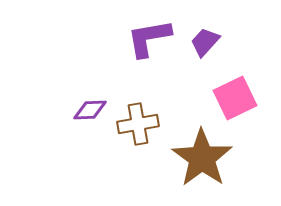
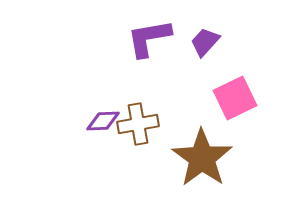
purple diamond: moved 13 px right, 11 px down
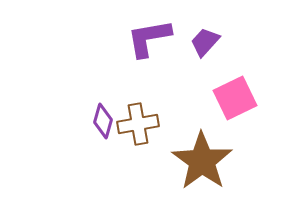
purple diamond: rotated 72 degrees counterclockwise
brown star: moved 3 px down
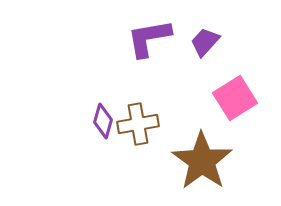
pink square: rotated 6 degrees counterclockwise
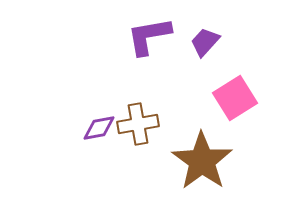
purple L-shape: moved 2 px up
purple diamond: moved 4 px left, 7 px down; rotated 64 degrees clockwise
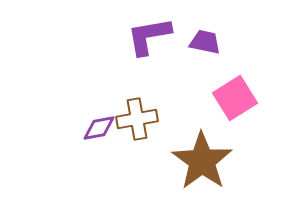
purple trapezoid: rotated 60 degrees clockwise
brown cross: moved 1 px left, 5 px up
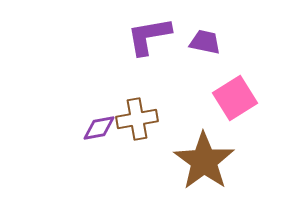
brown star: moved 2 px right
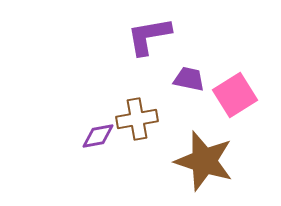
purple trapezoid: moved 16 px left, 37 px down
pink square: moved 3 px up
purple diamond: moved 1 px left, 8 px down
brown star: rotated 18 degrees counterclockwise
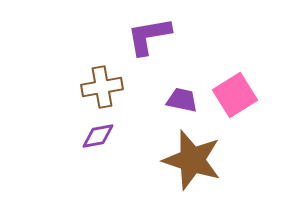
purple trapezoid: moved 7 px left, 21 px down
brown cross: moved 35 px left, 32 px up
brown star: moved 12 px left, 1 px up
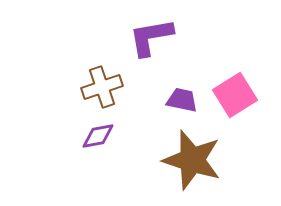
purple L-shape: moved 2 px right, 1 px down
brown cross: rotated 9 degrees counterclockwise
